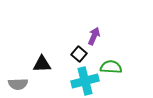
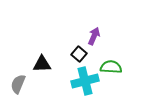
gray semicircle: rotated 114 degrees clockwise
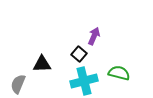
green semicircle: moved 8 px right, 6 px down; rotated 10 degrees clockwise
cyan cross: moved 1 px left
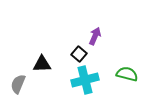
purple arrow: moved 1 px right
green semicircle: moved 8 px right, 1 px down
cyan cross: moved 1 px right, 1 px up
